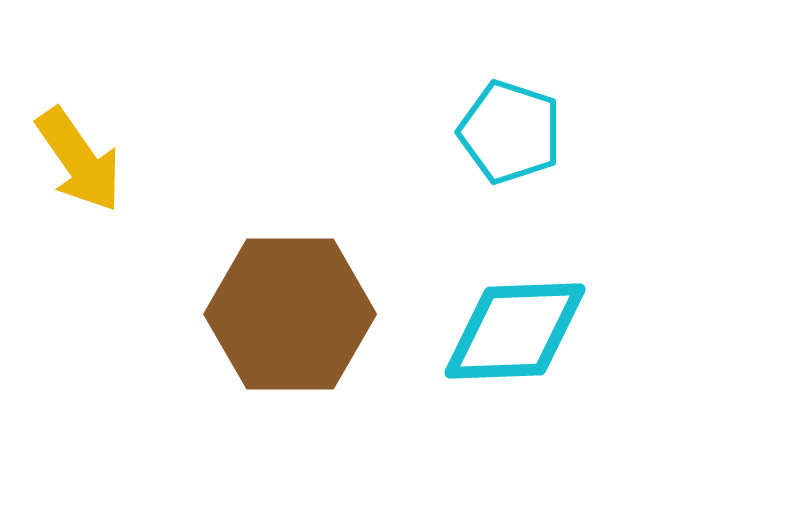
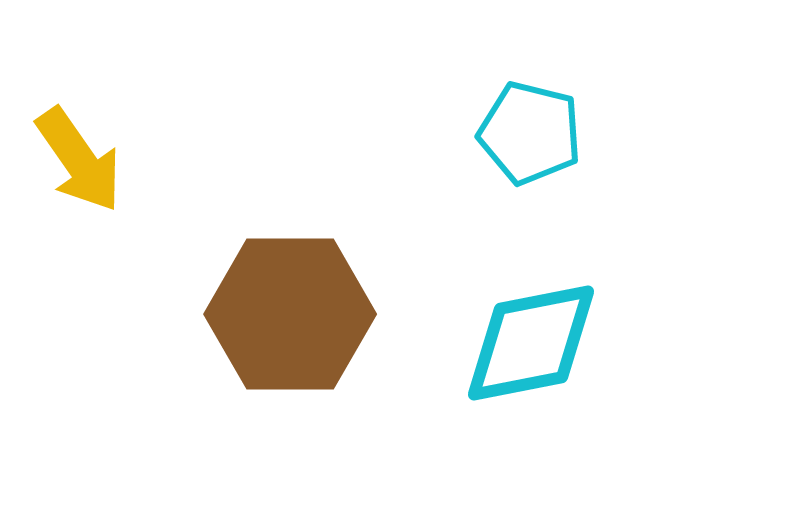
cyan pentagon: moved 20 px right, 1 px down; rotated 4 degrees counterclockwise
cyan diamond: moved 16 px right, 12 px down; rotated 9 degrees counterclockwise
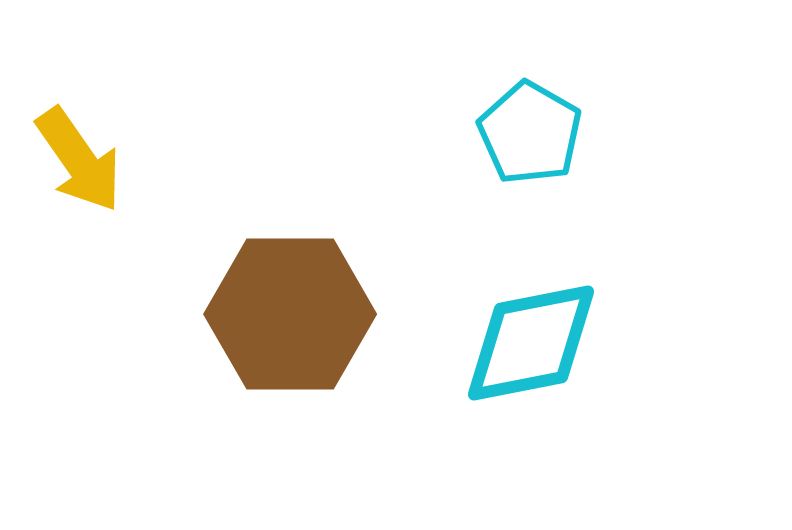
cyan pentagon: rotated 16 degrees clockwise
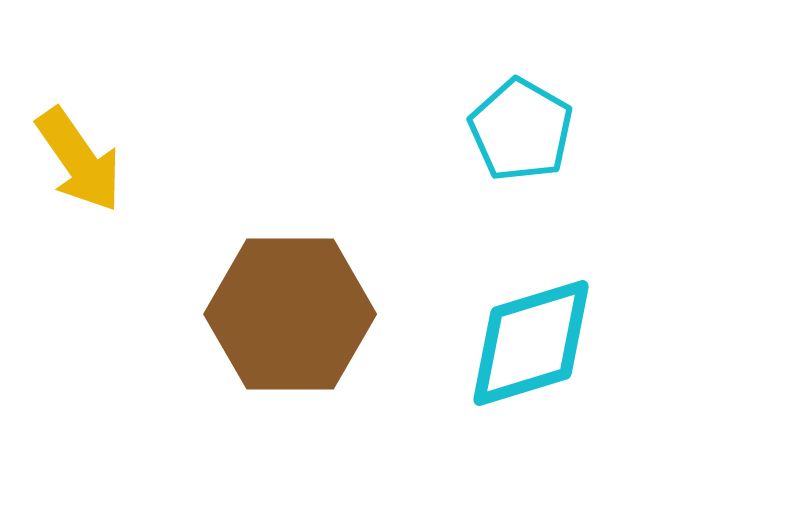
cyan pentagon: moved 9 px left, 3 px up
cyan diamond: rotated 6 degrees counterclockwise
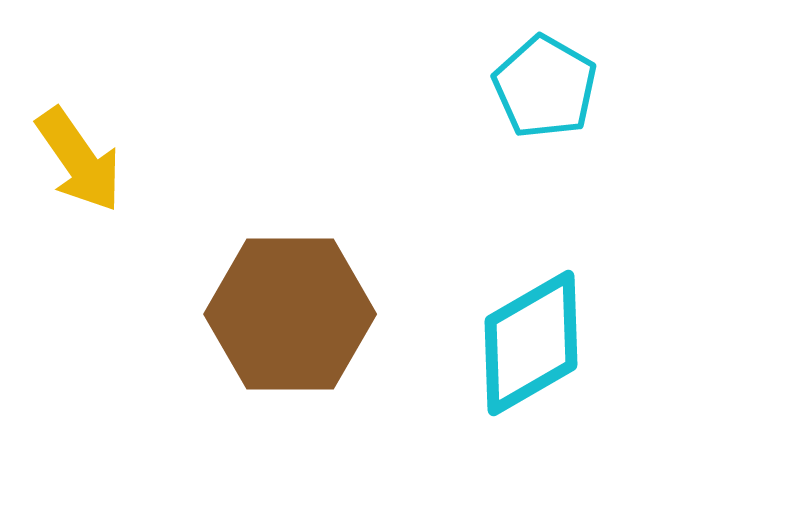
cyan pentagon: moved 24 px right, 43 px up
cyan diamond: rotated 13 degrees counterclockwise
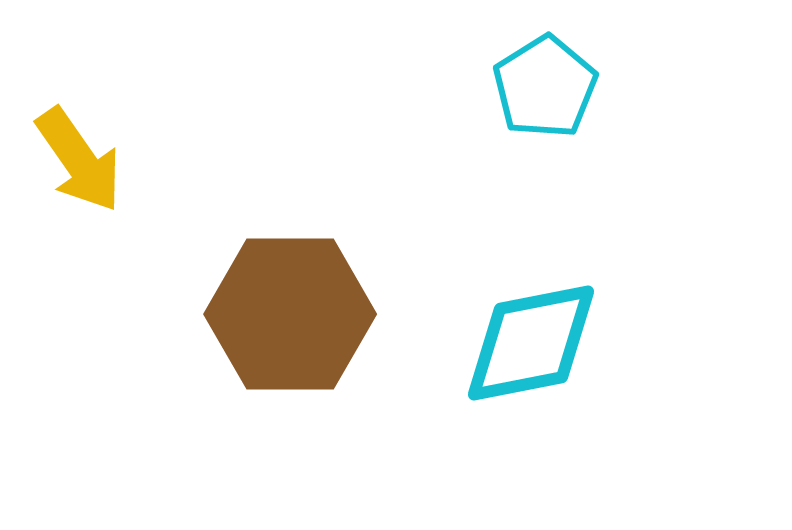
cyan pentagon: rotated 10 degrees clockwise
cyan diamond: rotated 19 degrees clockwise
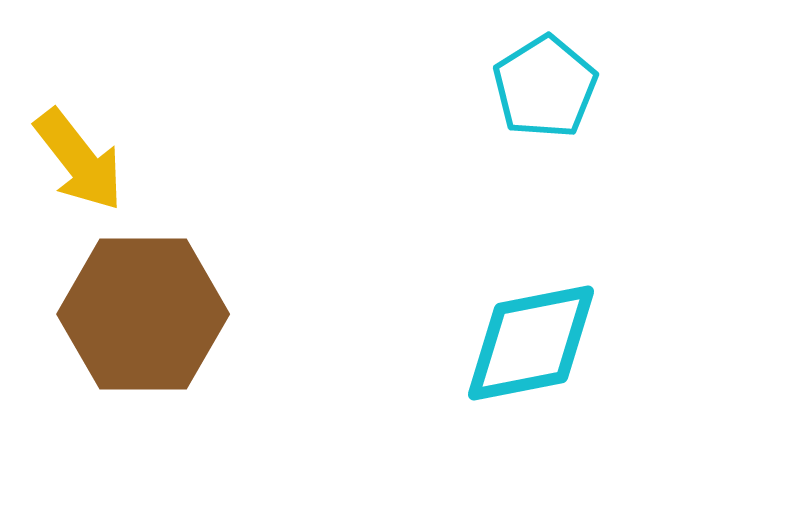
yellow arrow: rotated 3 degrees counterclockwise
brown hexagon: moved 147 px left
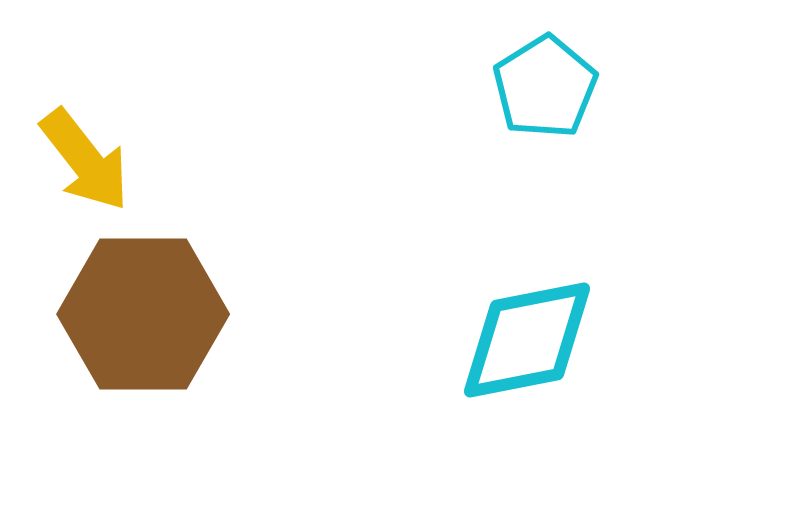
yellow arrow: moved 6 px right
cyan diamond: moved 4 px left, 3 px up
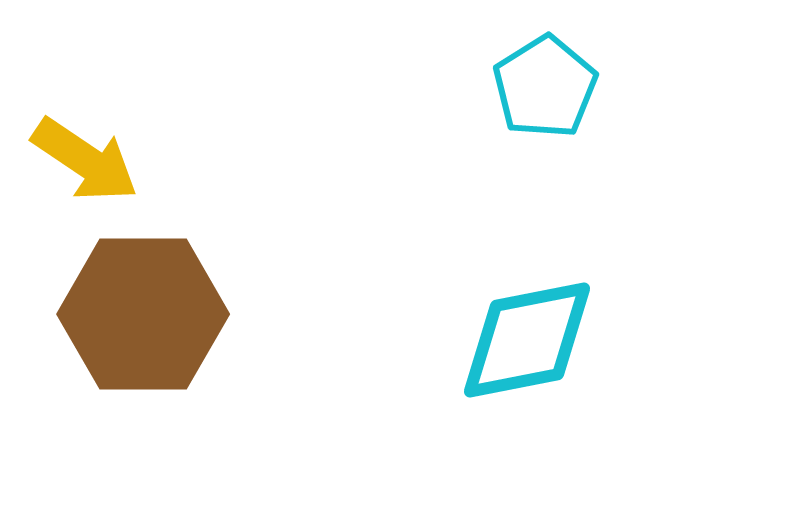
yellow arrow: rotated 18 degrees counterclockwise
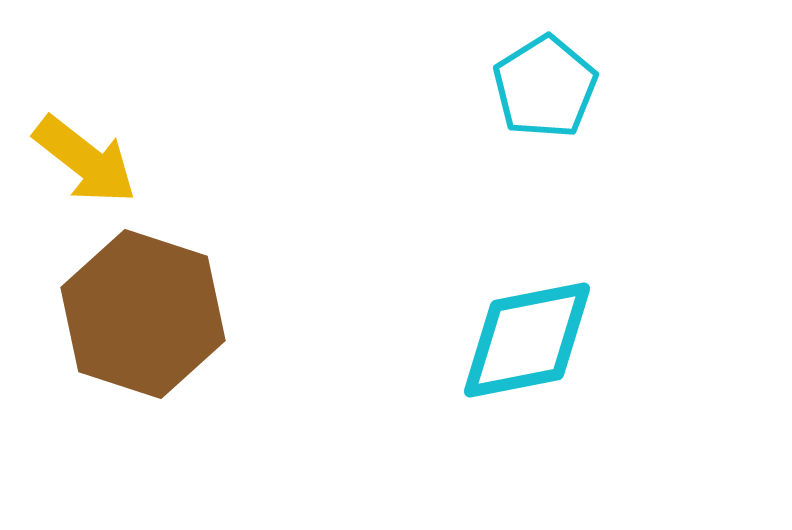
yellow arrow: rotated 4 degrees clockwise
brown hexagon: rotated 18 degrees clockwise
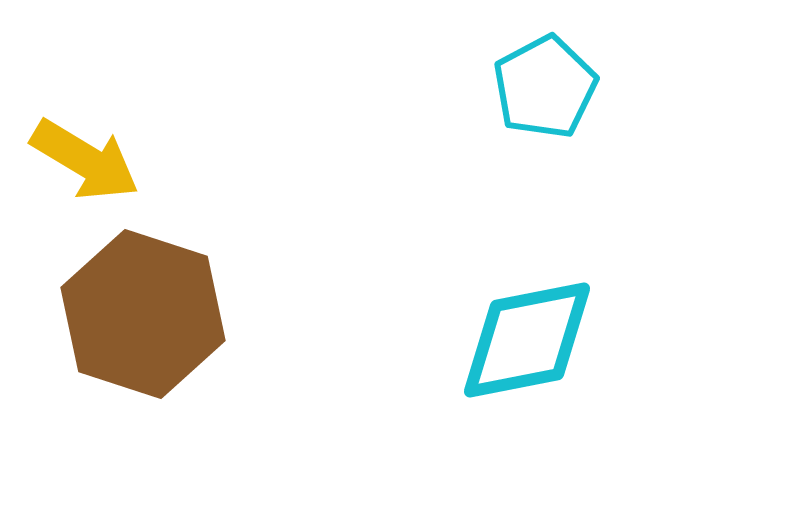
cyan pentagon: rotated 4 degrees clockwise
yellow arrow: rotated 7 degrees counterclockwise
